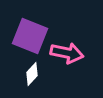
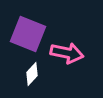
purple square: moved 2 px left, 2 px up
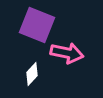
purple square: moved 9 px right, 9 px up
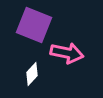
purple square: moved 3 px left
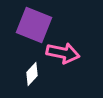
pink arrow: moved 4 px left
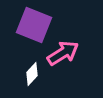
pink arrow: rotated 44 degrees counterclockwise
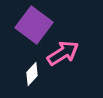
purple square: rotated 15 degrees clockwise
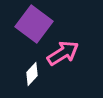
purple square: moved 1 px up
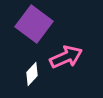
pink arrow: moved 3 px right, 4 px down; rotated 8 degrees clockwise
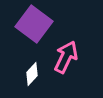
pink arrow: rotated 40 degrees counterclockwise
